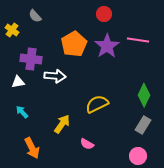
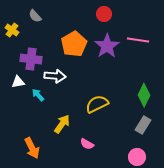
cyan arrow: moved 16 px right, 17 px up
pink circle: moved 1 px left, 1 px down
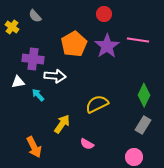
yellow cross: moved 3 px up
purple cross: moved 2 px right
orange arrow: moved 2 px right, 1 px up
pink circle: moved 3 px left
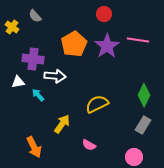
pink semicircle: moved 2 px right, 1 px down
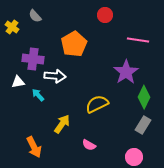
red circle: moved 1 px right, 1 px down
purple star: moved 19 px right, 26 px down
green diamond: moved 2 px down
